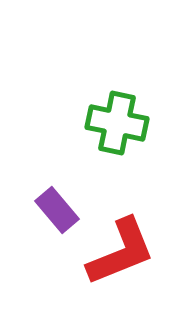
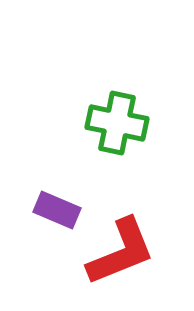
purple rectangle: rotated 27 degrees counterclockwise
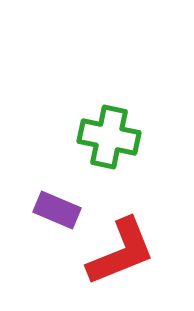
green cross: moved 8 px left, 14 px down
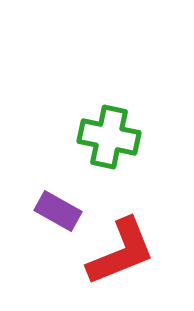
purple rectangle: moved 1 px right, 1 px down; rotated 6 degrees clockwise
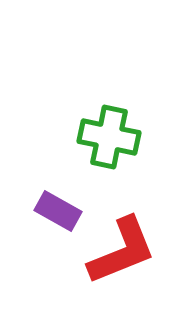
red L-shape: moved 1 px right, 1 px up
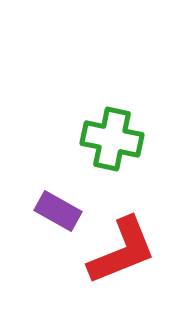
green cross: moved 3 px right, 2 px down
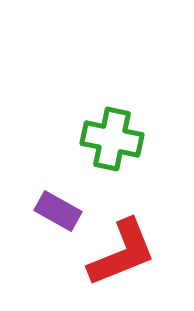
red L-shape: moved 2 px down
